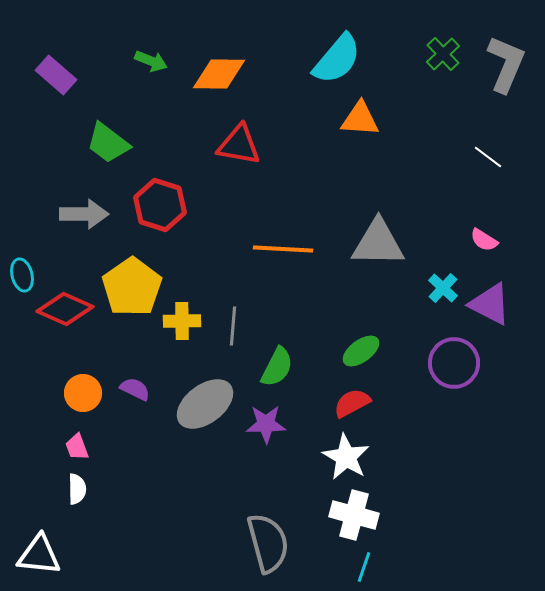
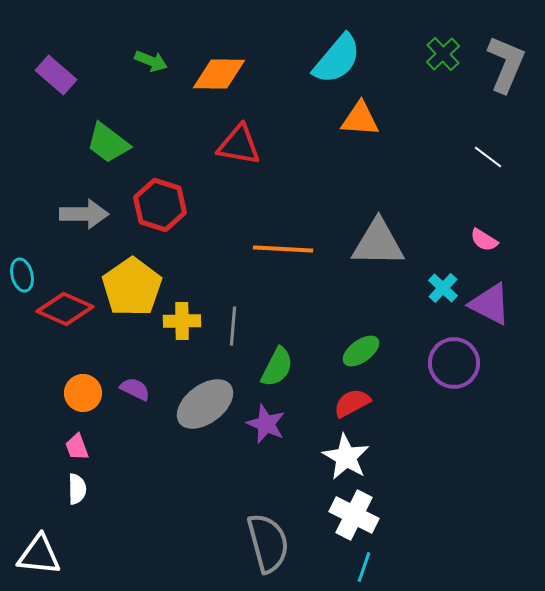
purple star: rotated 24 degrees clockwise
white cross: rotated 12 degrees clockwise
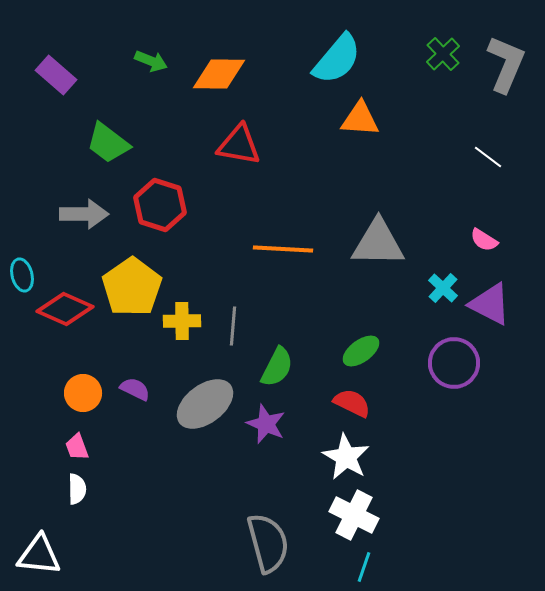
red semicircle: rotated 54 degrees clockwise
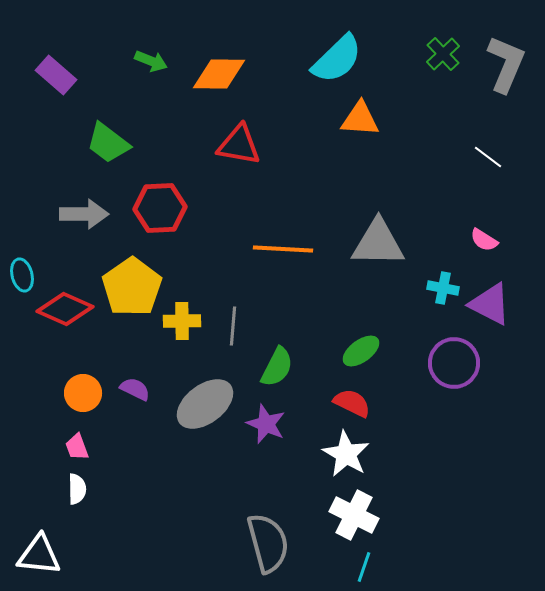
cyan semicircle: rotated 6 degrees clockwise
red hexagon: moved 3 px down; rotated 21 degrees counterclockwise
cyan cross: rotated 32 degrees counterclockwise
white star: moved 3 px up
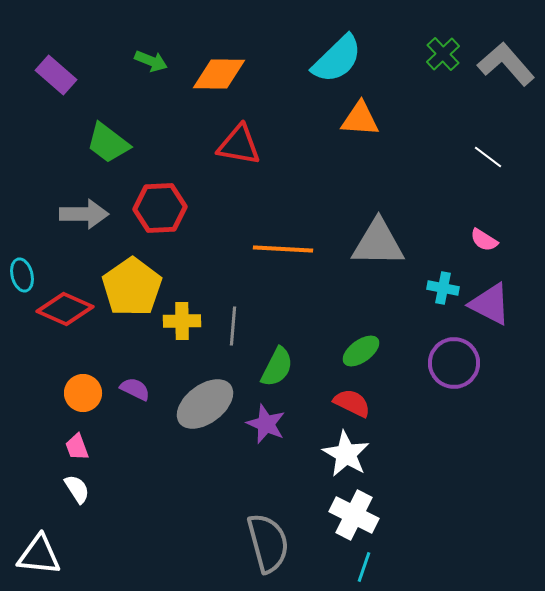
gray L-shape: rotated 64 degrees counterclockwise
white semicircle: rotated 32 degrees counterclockwise
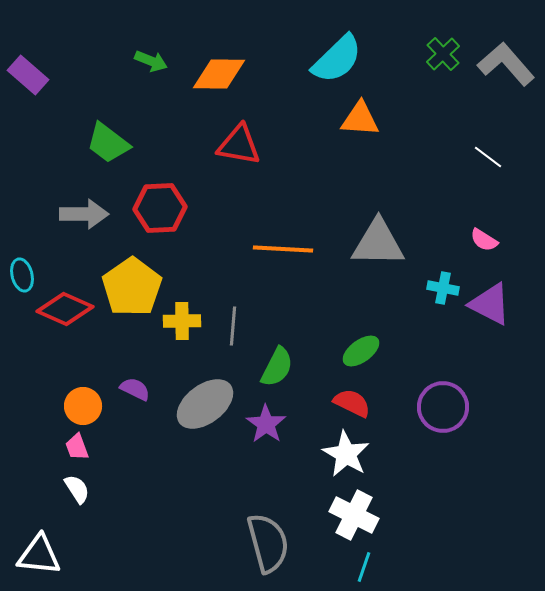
purple rectangle: moved 28 px left
purple circle: moved 11 px left, 44 px down
orange circle: moved 13 px down
purple star: rotated 12 degrees clockwise
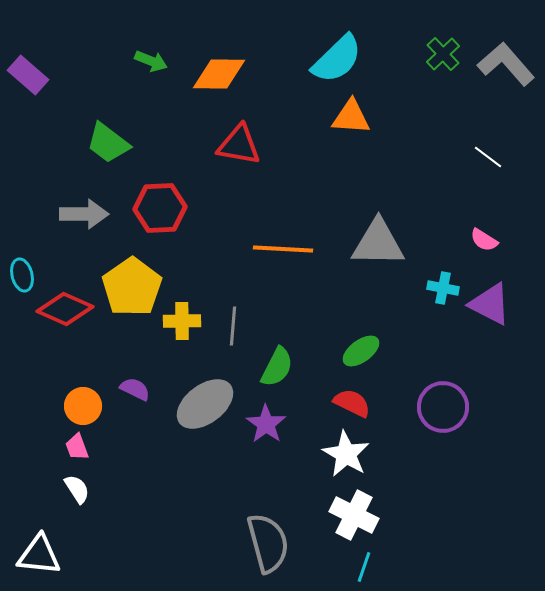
orange triangle: moved 9 px left, 2 px up
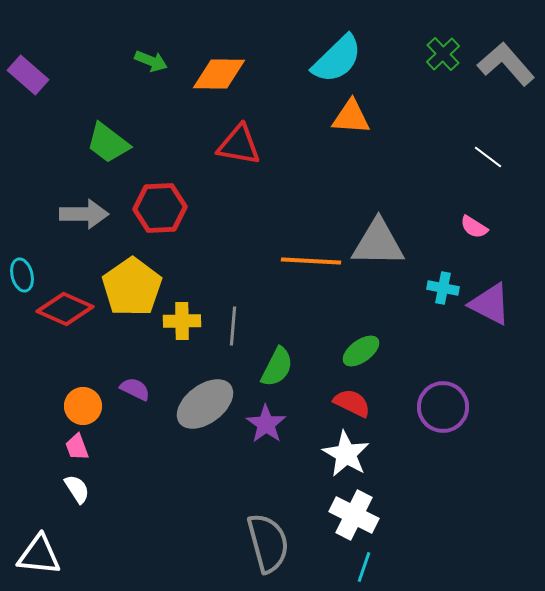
pink semicircle: moved 10 px left, 13 px up
orange line: moved 28 px right, 12 px down
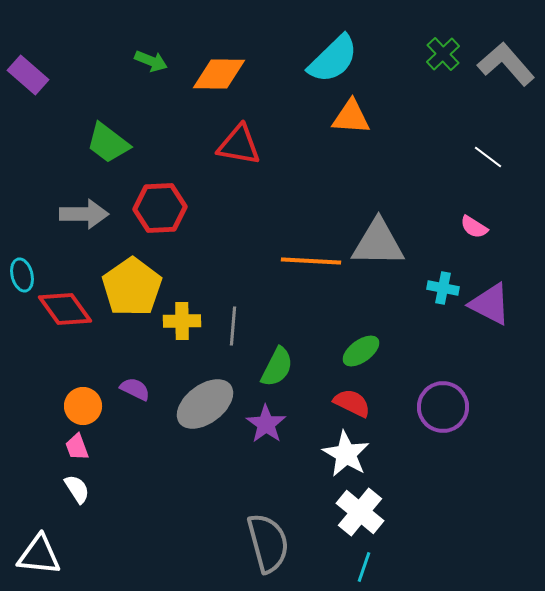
cyan semicircle: moved 4 px left
red diamond: rotated 30 degrees clockwise
white cross: moved 6 px right, 3 px up; rotated 12 degrees clockwise
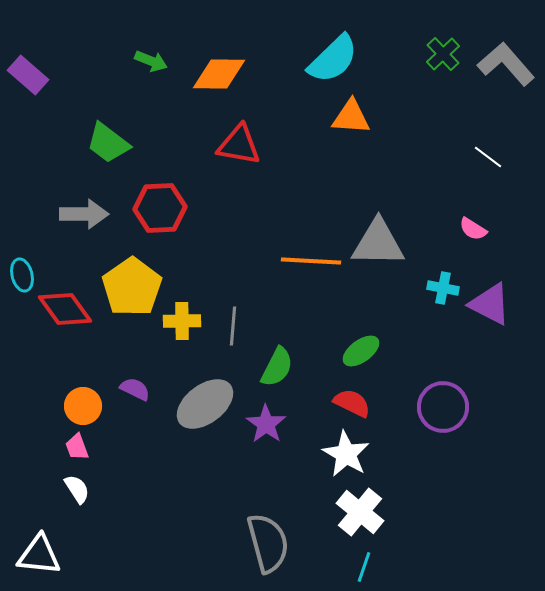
pink semicircle: moved 1 px left, 2 px down
